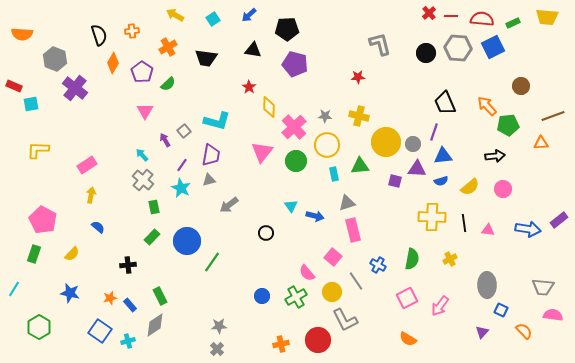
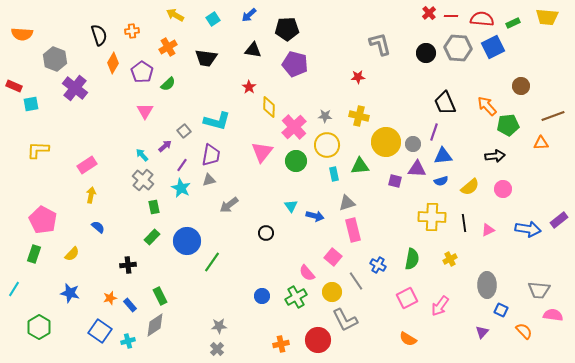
purple arrow at (165, 140): moved 6 px down; rotated 80 degrees clockwise
pink triangle at (488, 230): rotated 32 degrees counterclockwise
gray trapezoid at (543, 287): moved 4 px left, 3 px down
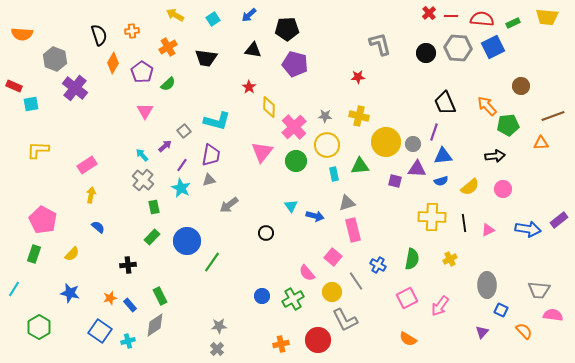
green cross at (296, 297): moved 3 px left, 2 px down
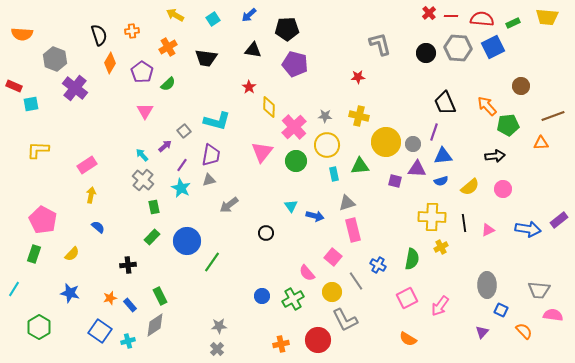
orange diamond at (113, 63): moved 3 px left
yellow cross at (450, 259): moved 9 px left, 12 px up
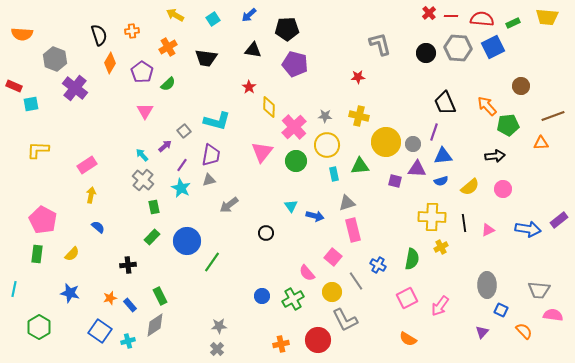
green rectangle at (34, 254): moved 3 px right; rotated 12 degrees counterclockwise
cyan line at (14, 289): rotated 21 degrees counterclockwise
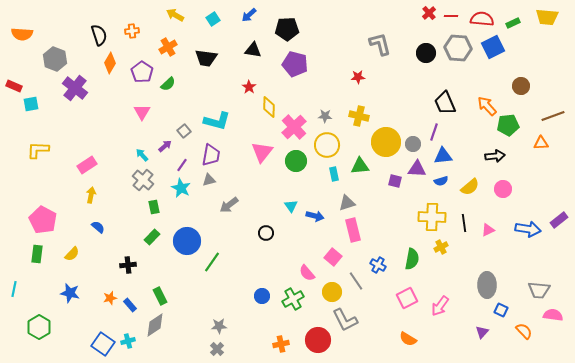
pink triangle at (145, 111): moved 3 px left, 1 px down
blue square at (100, 331): moved 3 px right, 13 px down
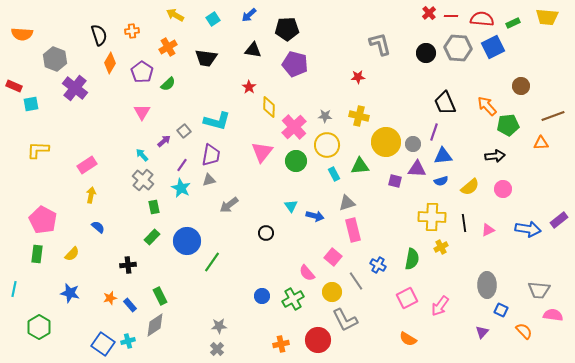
purple arrow at (165, 146): moved 1 px left, 5 px up
cyan rectangle at (334, 174): rotated 16 degrees counterclockwise
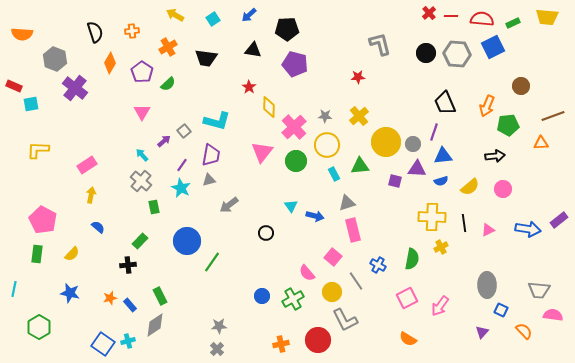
black semicircle at (99, 35): moved 4 px left, 3 px up
gray hexagon at (458, 48): moved 1 px left, 6 px down
orange arrow at (487, 106): rotated 115 degrees counterclockwise
yellow cross at (359, 116): rotated 36 degrees clockwise
gray cross at (143, 180): moved 2 px left, 1 px down
green rectangle at (152, 237): moved 12 px left, 4 px down
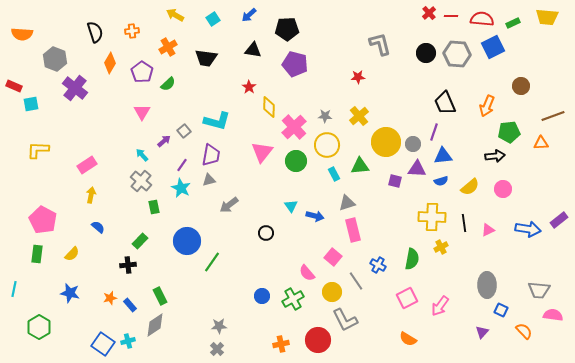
green pentagon at (508, 125): moved 1 px right, 7 px down
